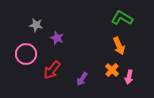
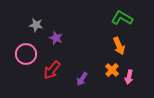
purple star: moved 1 px left
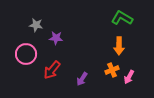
purple star: rotated 16 degrees counterclockwise
orange arrow: rotated 24 degrees clockwise
orange cross: rotated 24 degrees clockwise
pink arrow: rotated 16 degrees clockwise
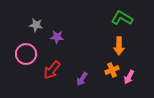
purple star: moved 1 px right, 1 px up
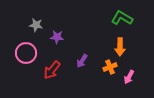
orange arrow: moved 1 px right, 1 px down
pink circle: moved 1 px up
orange cross: moved 2 px left, 3 px up
purple arrow: moved 18 px up
